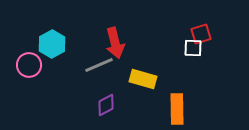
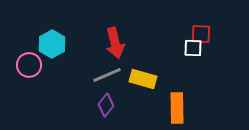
red square: rotated 20 degrees clockwise
gray line: moved 8 px right, 10 px down
purple diamond: rotated 25 degrees counterclockwise
orange rectangle: moved 1 px up
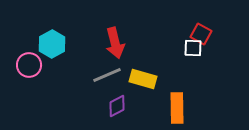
red square: rotated 25 degrees clockwise
purple diamond: moved 11 px right, 1 px down; rotated 25 degrees clockwise
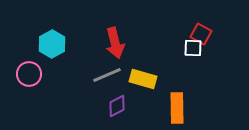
pink circle: moved 9 px down
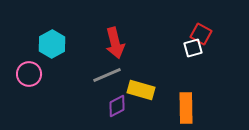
white square: rotated 18 degrees counterclockwise
yellow rectangle: moved 2 px left, 11 px down
orange rectangle: moved 9 px right
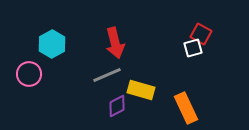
orange rectangle: rotated 24 degrees counterclockwise
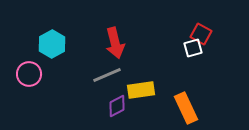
yellow rectangle: rotated 24 degrees counterclockwise
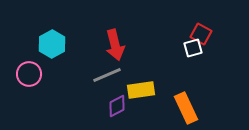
red arrow: moved 2 px down
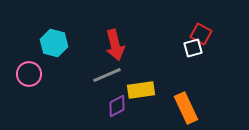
cyan hexagon: moved 2 px right, 1 px up; rotated 16 degrees counterclockwise
